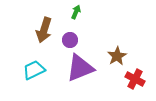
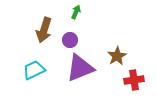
red cross: moved 1 px left, 1 px down; rotated 36 degrees counterclockwise
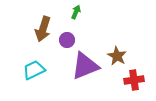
brown arrow: moved 1 px left, 1 px up
purple circle: moved 3 px left
brown star: rotated 12 degrees counterclockwise
purple triangle: moved 5 px right, 2 px up
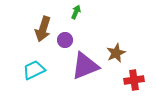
purple circle: moved 2 px left
brown star: moved 1 px left, 3 px up; rotated 18 degrees clockwise
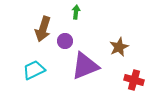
green arrow: rotated 16 degrees counterclockwise
purple circle: moved 1 px down
brown star: moved 3 px right, 6 px up
red cross: rotated 24 degrees clockwise
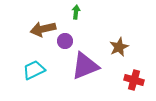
brown arrow: rotated 60 degrees clockwise
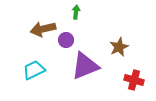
purple circle: moved 1 px right, 1 px up
